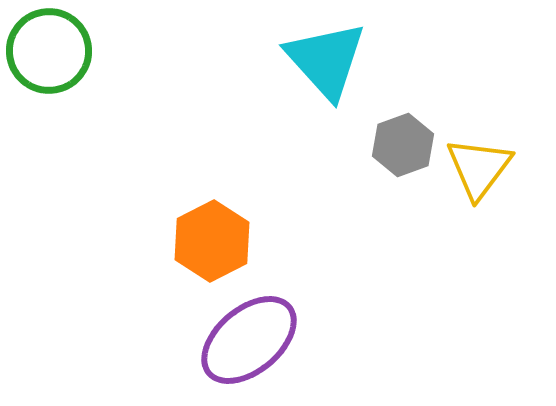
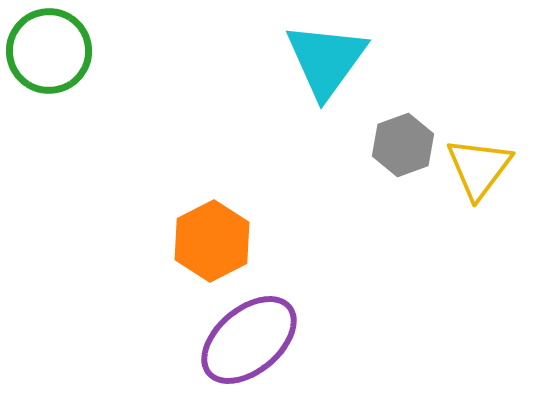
cyan triangle: rotated 18 degrees clockwise
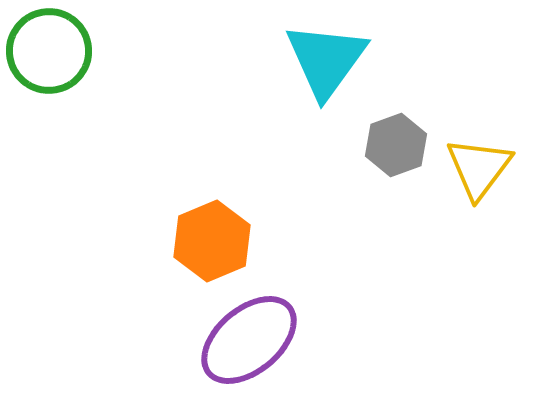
gray hexagon: moved 7 px left
orange hexagon: rotated 4 degrees clockwise
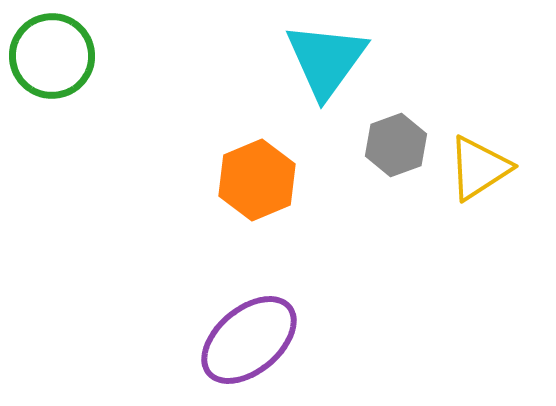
green circle: moved 3 px right, 5 px down
yellow triangle: rotated 20 degrees clockwise
orange hexagon: moved 45 px right, 61 px up
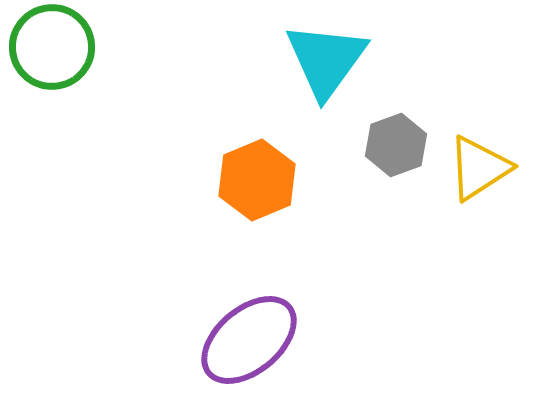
green circle: moved 9 px up
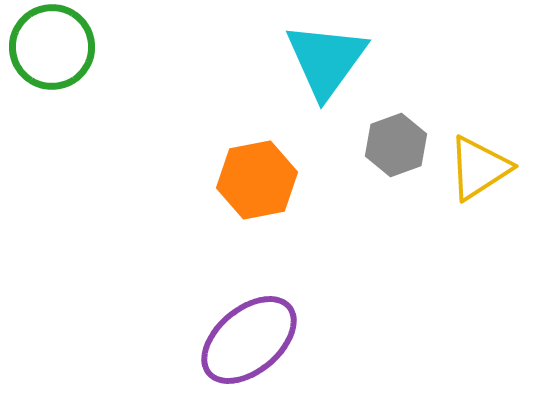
orange hexagon: rotated 12 degrees clockwise
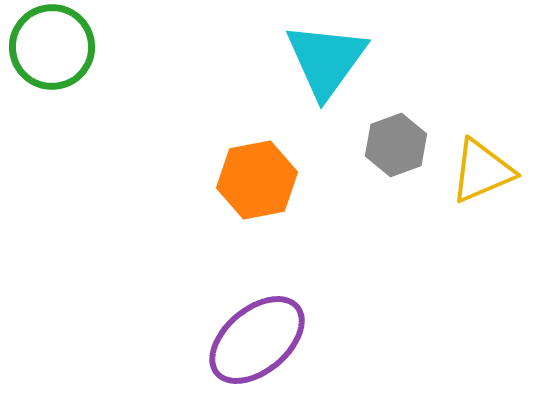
yellow triangle: moved 3 px right, 3 px down; rotated 10 degrees clockwise
purple ellipse: moved 8 px right
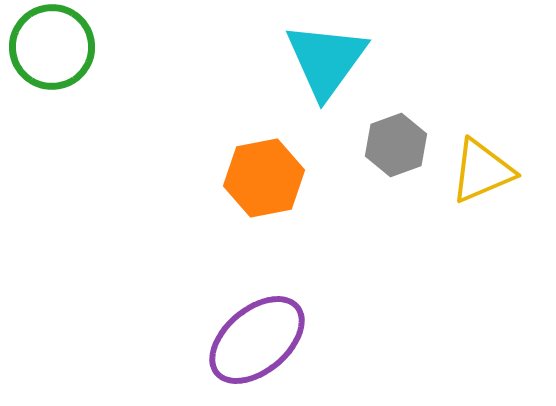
orange hexagon: moved 7 px right, 2 px up
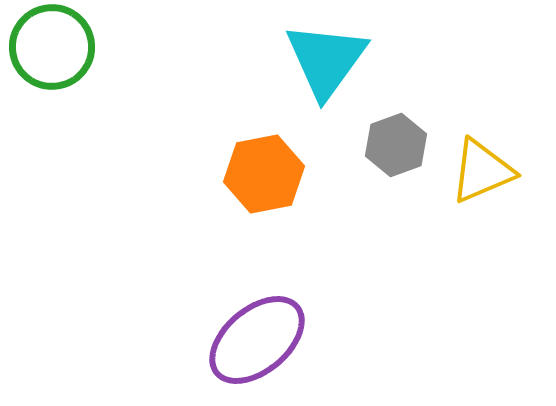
orange hexagon: moved 4 px up
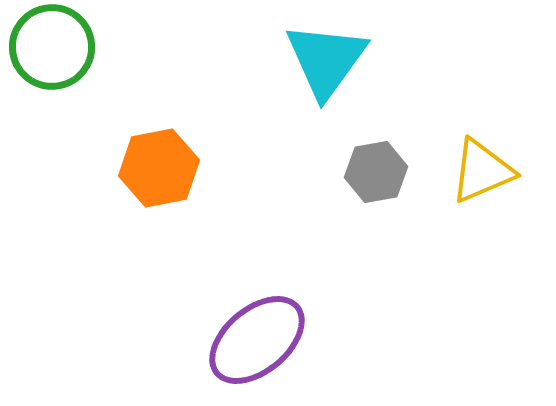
gray hexagon: moved 20 px left, 27 px down; rotated 10 degrees clockwise
orange hexagon: moved 105 px left, 6 px up
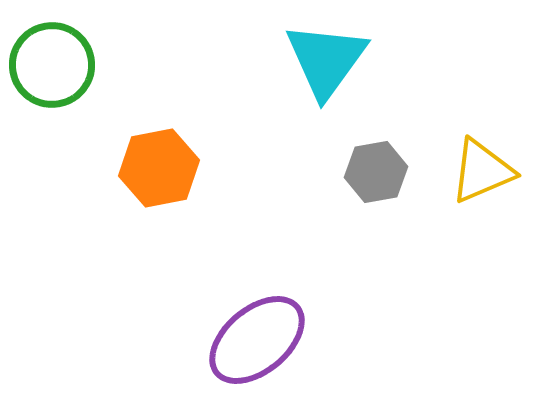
green circle: moved 18 px down
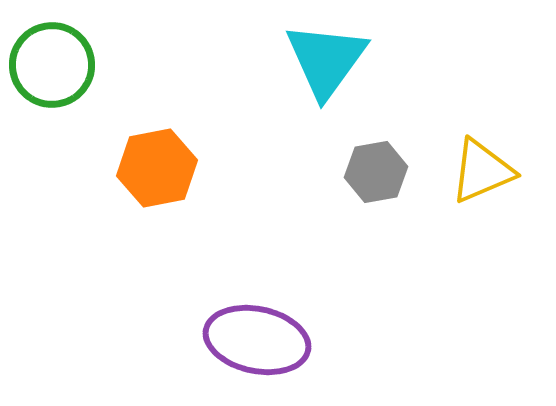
orange hexagon: moved 2 px left
purple ellipse: rotated 52 degrees clockwise
